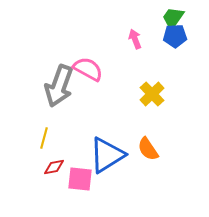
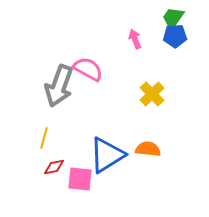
orange semicircle: rotated 130 degrees clockwise
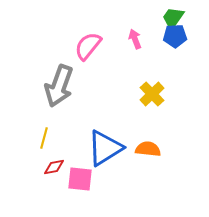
pink semicircle: moved 23 px up; rotated 80 degrees counterclockwise
blue triangle: moved 2 px left, 7 px up
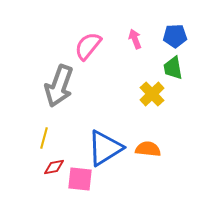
green trapezoid: moved 50 px down; rotated 45 degrees counterclockwise
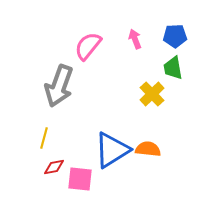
blue triangle: moved 7 px right, 2 px down
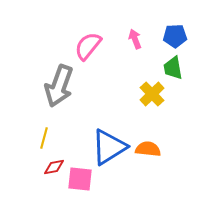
blue triangle: moved 3 px left, 3 px up
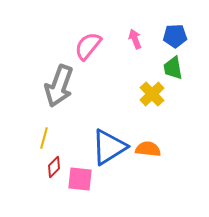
red diamond: rotated 35 degrees counterclockwise
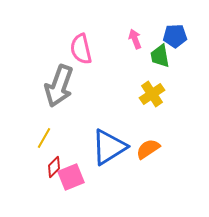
pink semicircle: moved 7 px left, 3 px down; rotated 52 degrees counterclockwise
green trapezoid: moved 13 px left, 12 px up
yellow cross: rotated 10 degrees clockwise
yellow line: rotated 15 degrees clockwise
orange semicircle: rotated 40 degrees counterclockwise
pink square: moved 9 px left, 2 px up; rotated 28 degrees counterclockwise
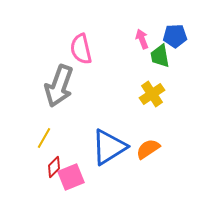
pink arrow: moved 7 px right
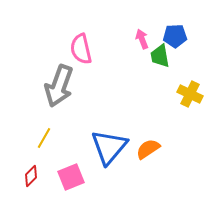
yellow cross: moved 38 px right; rotated 30 degrees counterclockwise
blue triangle: rotated 18 degrees counterclockwise
red diamond: moved 23 px left, 9 px down
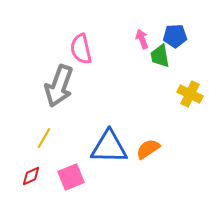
blue triangle: rotated 51 degrees clockwise
red diamond: rotated 20 degrees clockwise
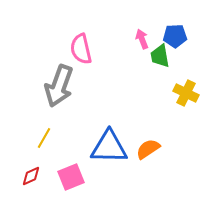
yellow cross: moved 4 px left, 1 px up
